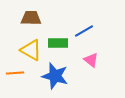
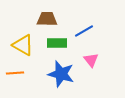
brown trapezoid: moved 16 px right, 1 px down
green rectangle: moved 1 px left
yellow triangle: moved 8 px left, 5 px up
pink triangle: rotated 14 degrees clockwise
blue star: moved 6 px right, 2 px up
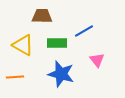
brown trapezoid: moved 5 px left, 3 px up
pink triangle: moved 6 px right
orange line: moved 4 px down
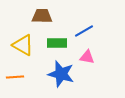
pink triangle: moved 10 px left, 3 px up; rotated 42 degrees counterclockwise
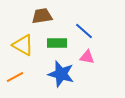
brown trapezoid: rotated 10 degrees counterclockwise
blue line: rotated 72 degrees clockwise
orange line: rotated 24 degrees counterclockwise
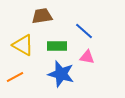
green rectangle: moved 3 px down
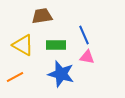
blue line: moved 4 px down; rotated 24 degrees clockwise
green rectangle: moved 1 px left, 1 px up
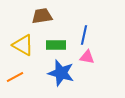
blue line: rotated 36 degrees clockwise
blue star: moved 1 px up
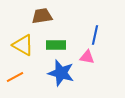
blue line: moved 11 px right
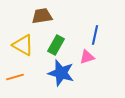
green rectangle: rotated 60 degrees counterclockwise
pink triangle: rotated 28 degrees counterclockwise
orange line: rotated 12 degrees clockwise
